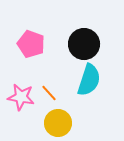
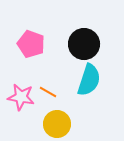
orange line: moved 1 px left, 1 px up; rotated 18 degrees counterclockwise
yellow circle: moved 1 px left, 1 px down
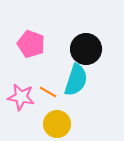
black circle: moved 2 px right, 5 px down
cyan semicircle: moved 13 px left
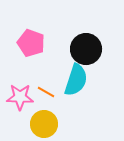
pink pentagon: moved 1 px up
orange line: moved 2 px left
pink star: moved 1 px left; rotated 8 degrees counterclockwise
yellow circle: moved 13 px left
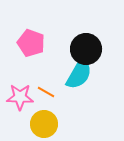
cyan semicircle: moved 3 px right, 6 px up; rotated 12 degrees clockwise
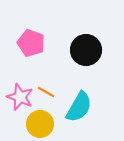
black circle: moved 1 px down
cyan semicircle: moved 33 px down
pink star: rotated 20 degrees clockwise
yellow circle: moved 4 px left
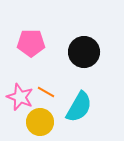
pink pentagon: rotated 20 degrees counterclockwise
black circle: moved 2 px left, 2 px down
yellow circle: moved 2 px up
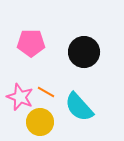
cyan semicircle: rotated 108 degrees clockwise
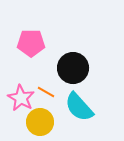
black circle: moved 11 px left, 16 px down
pink star: moved 1 px right, 1 px down; rotated 8 degrees clockwise
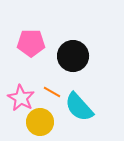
black circle: moved 12 px up
orange line: moved 6 px right
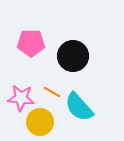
pink star: rotated 24 degrees counterclockwise
